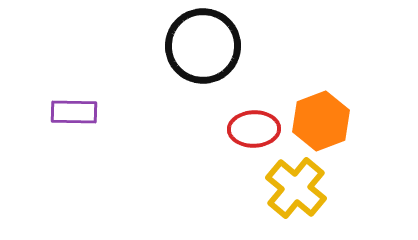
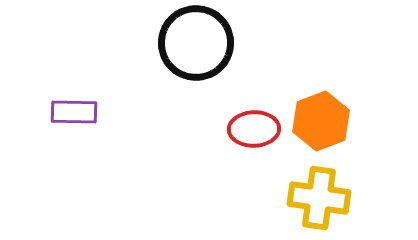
black circle: moved 7 px left, 3 px up
yellow cross: moved 23 px right, 10 px down; rotated 32 degrees counterclockwise
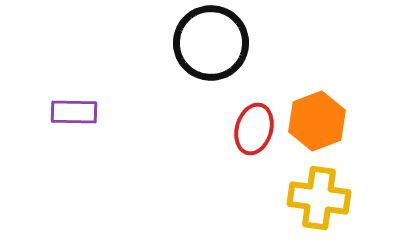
black circle: moved 15 px right
orange hexagon: moved 4 px left
red ellipse: rotated 72 degrees counterclockwise
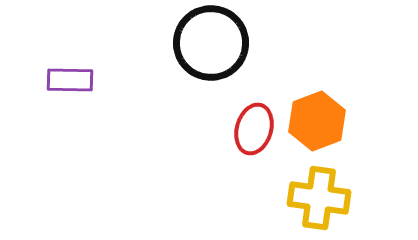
purple rectangle: moved 4 px left, 32 px up
